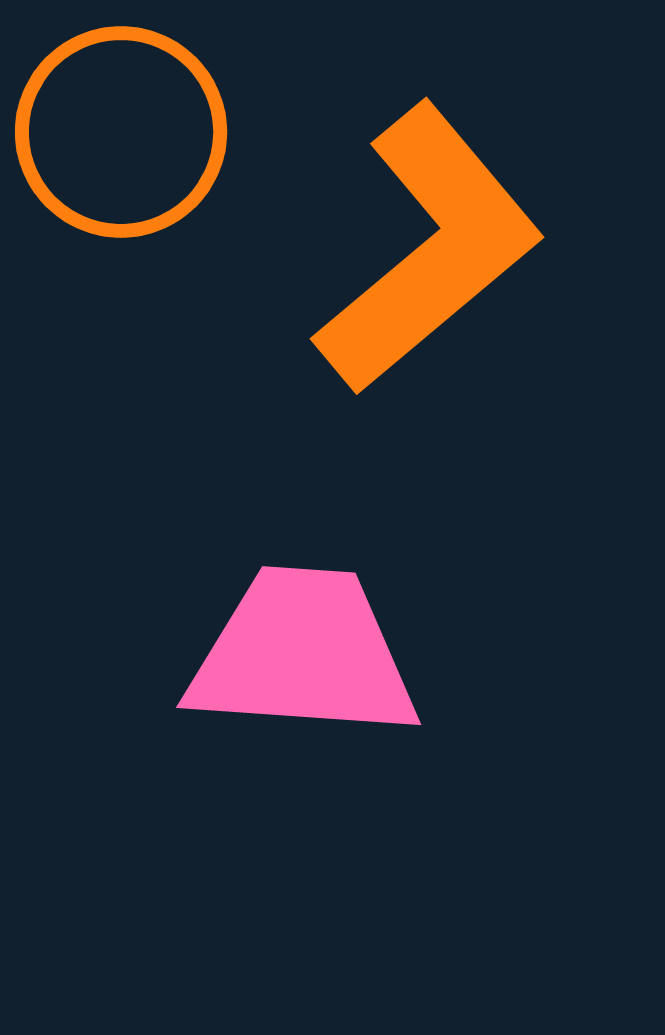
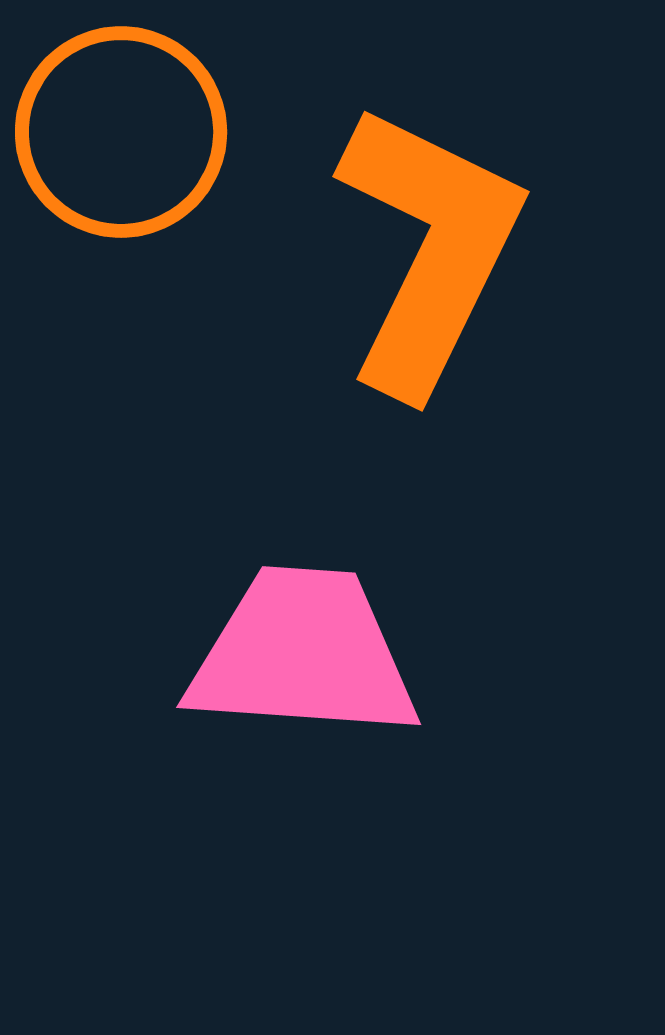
orange L-shape: rotated 24 degrees counterclockwise
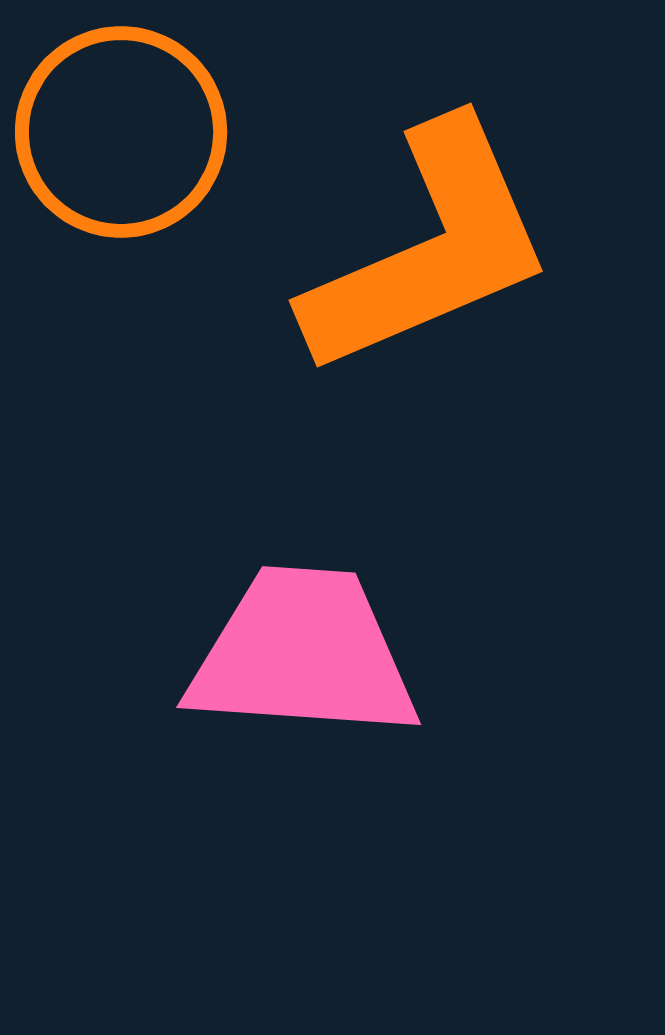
orange L-shape: rotated 41 degrees clockwise
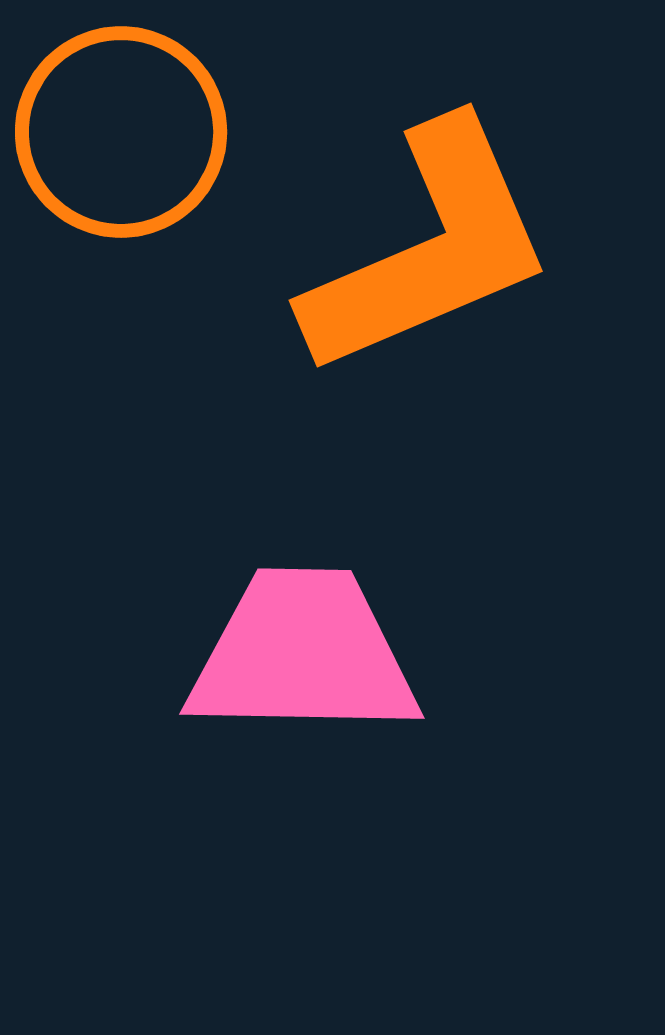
pink trapezoid: rotated 3 degrees counterclockwise
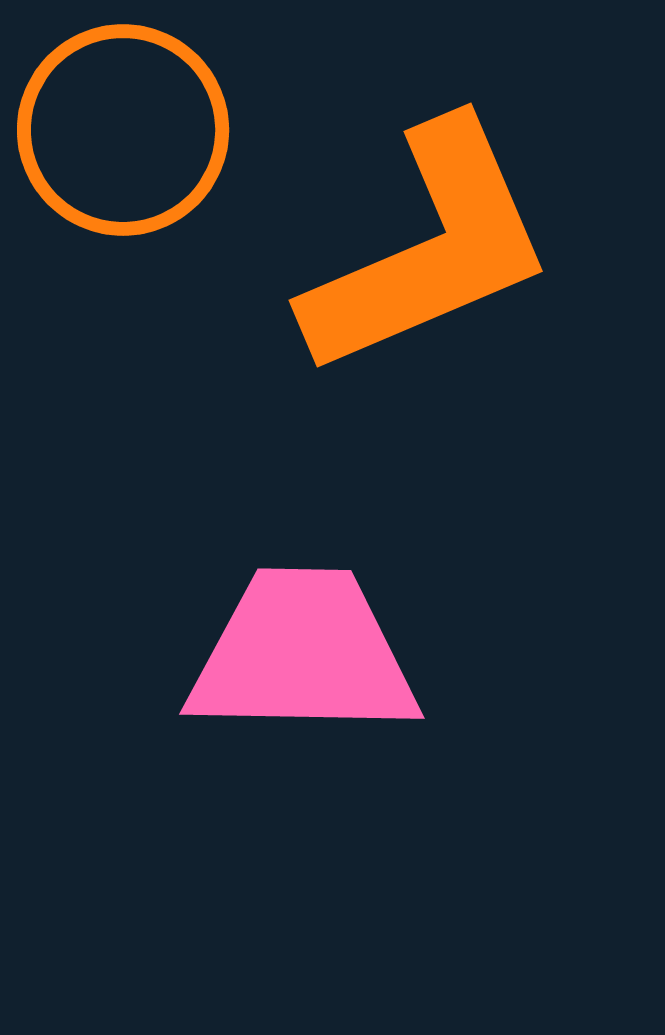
orange circle: moved 2 px right, 2 px up
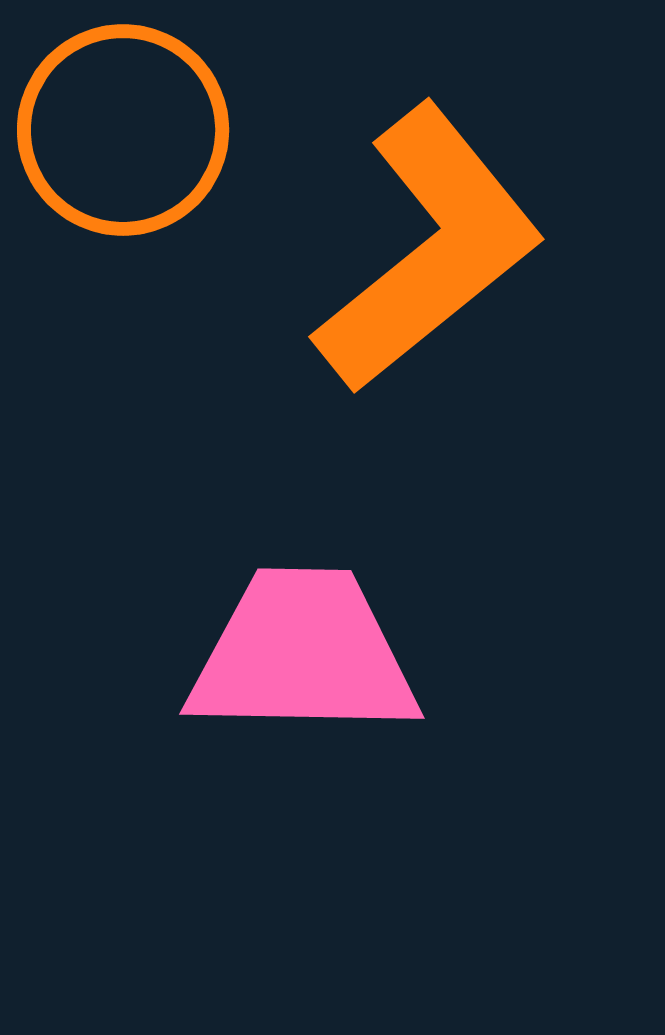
orange L-shape: rotated 16 degrees counterclockwise
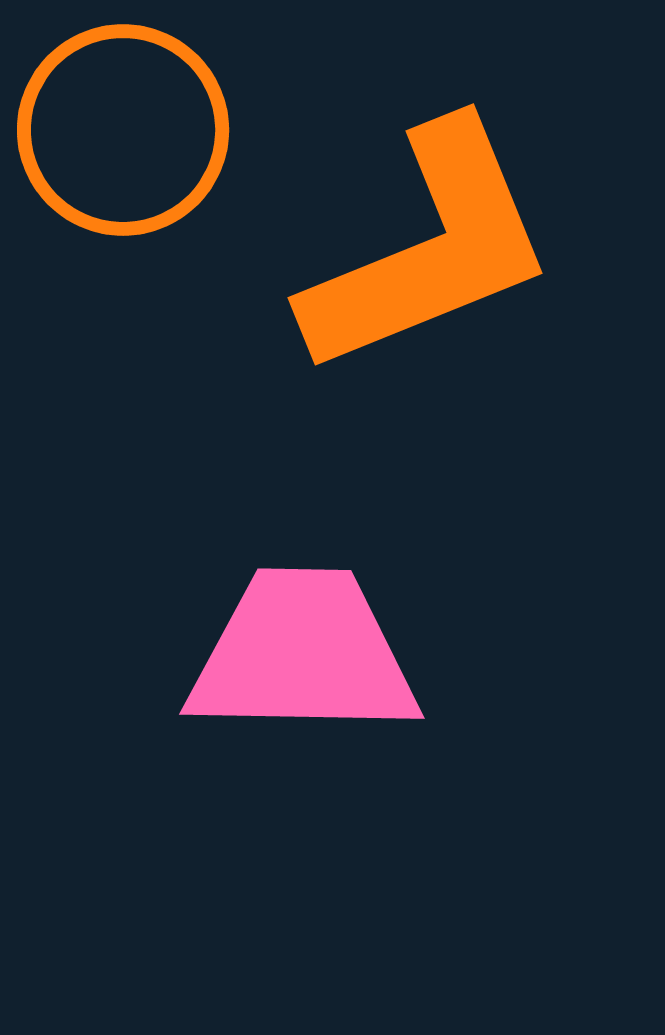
orange L-shape: rotated 17 degrees clockwise
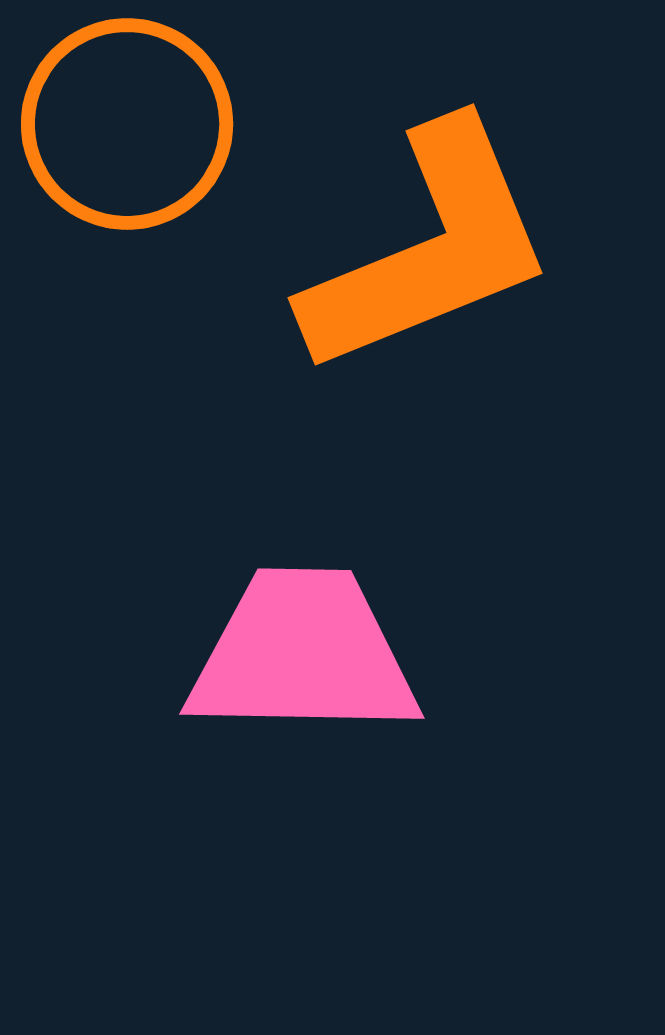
orange circle: moved 4 px right, 6 px up
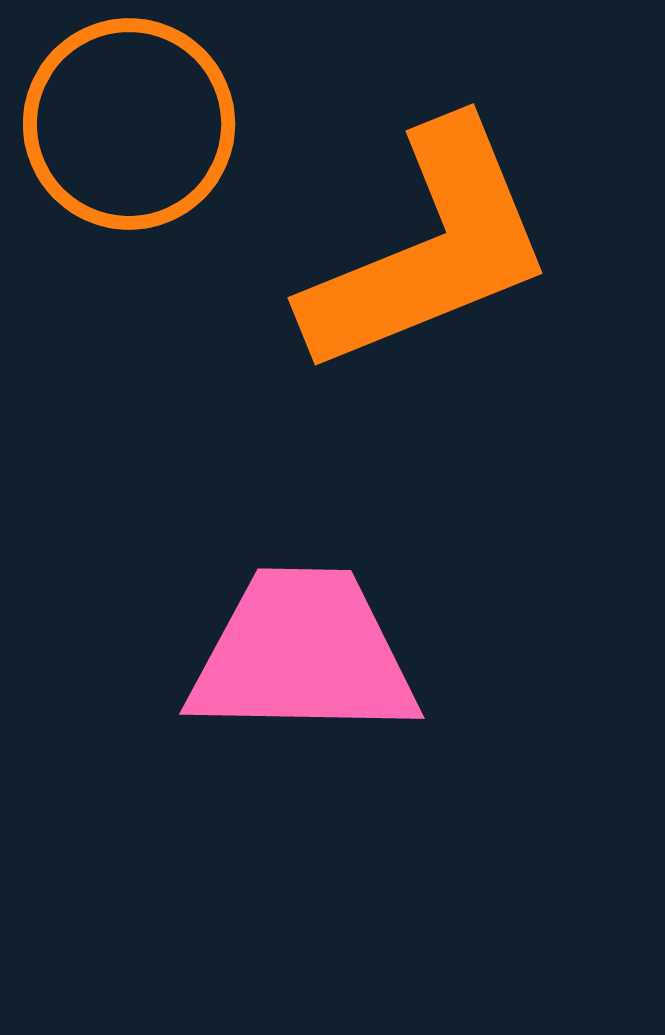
orange circle: moved 2 px right
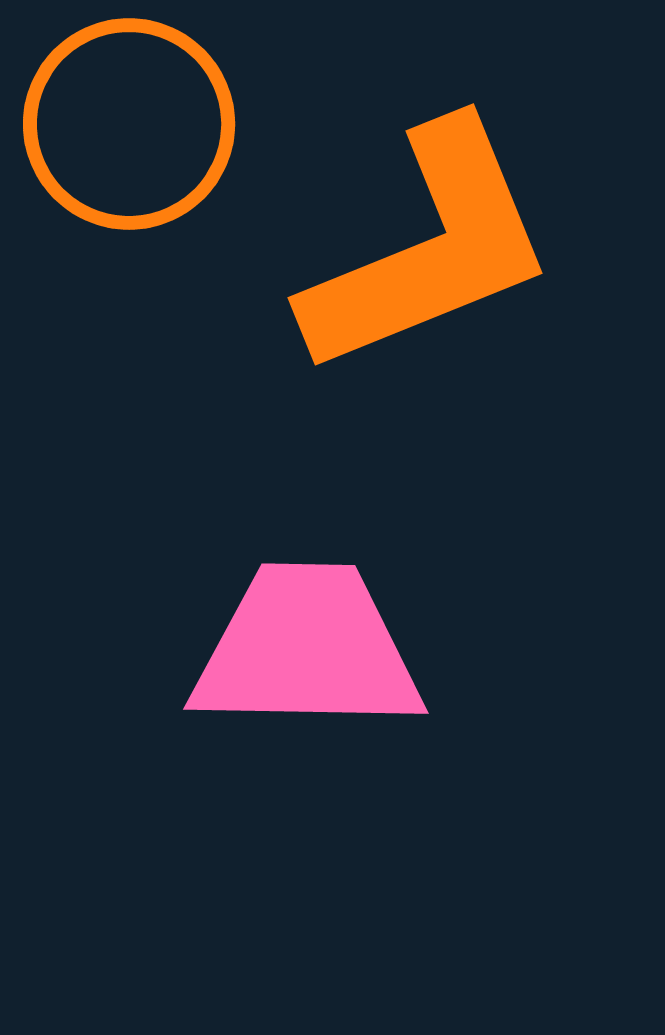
pink trapezoid: moved 4 px right, 5 px up
